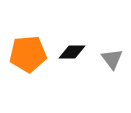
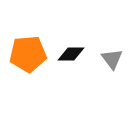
black diamond: moved 1 px left, 2 px down
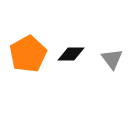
orange pentagon: rotated 24 degrees counterclockwise
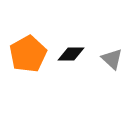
gray triangle: rotated 10 degrees counterclockwise
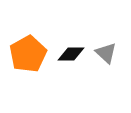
gray triangle: moved 6 px left, 6 px up
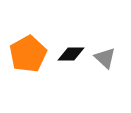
gray triangle: moved 1 px left, 5 px down
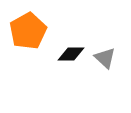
orange pentagon: moved 23 px up
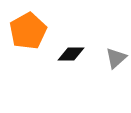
gray triangle: moved 11 px right; rotated 35 degrees clockwise
